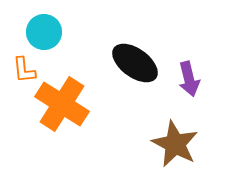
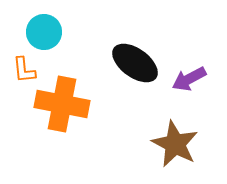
purple arrow: rotated 76 degrees clockwise
orange cross: rotated 22 degrees counterclockwise
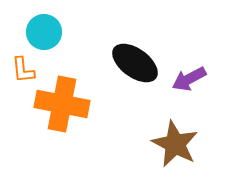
orange L-shape: moved 1 px left
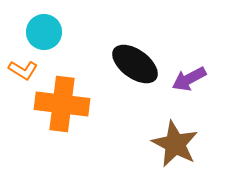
black ellipse: moved 1 px down
orange L-shape: rotated 52 degrees counterclockwise
orange cross: rotated 4 degrees counterclockwise
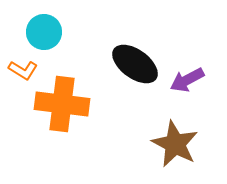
purple arrow: moved 2 px left, 1 px down
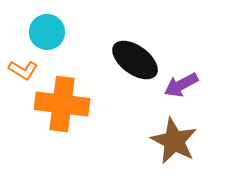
cyan circle: moved 3 px right
black ellipse: moved 4 px up
purple arrow: moved 6 px left, 5 px down
brown star: moved 1 px left, 3 px up
